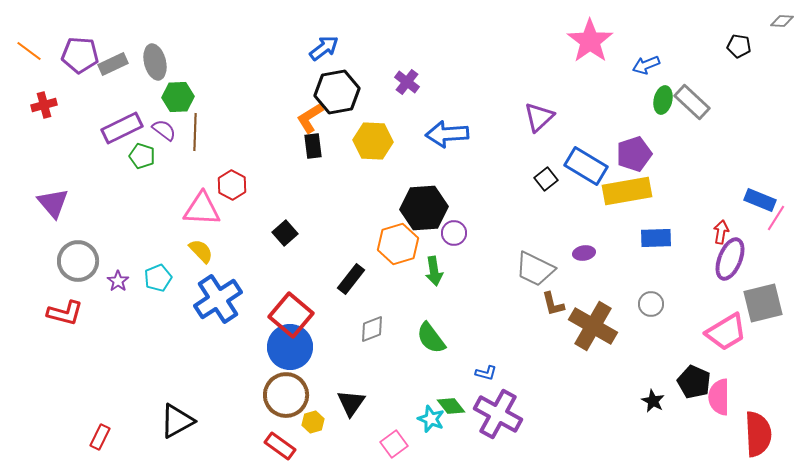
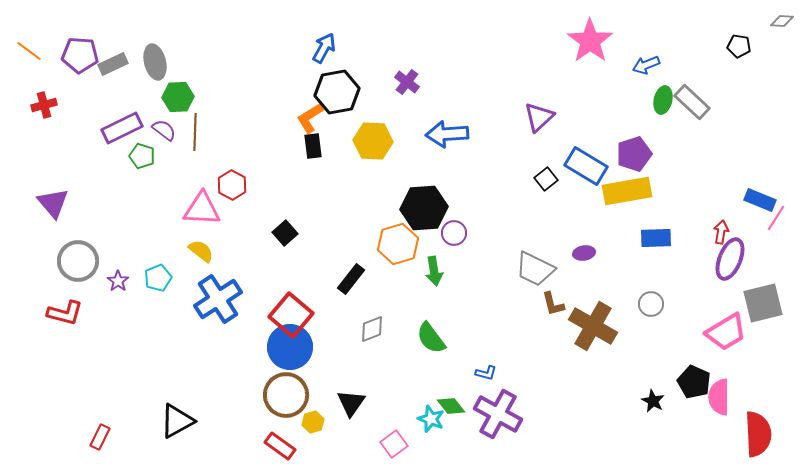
blue arrow at (324, 48): rotated 24 degrees counterclockwise
yellow semicircle at (201, 251): rotated 8 degrees counterclockwise
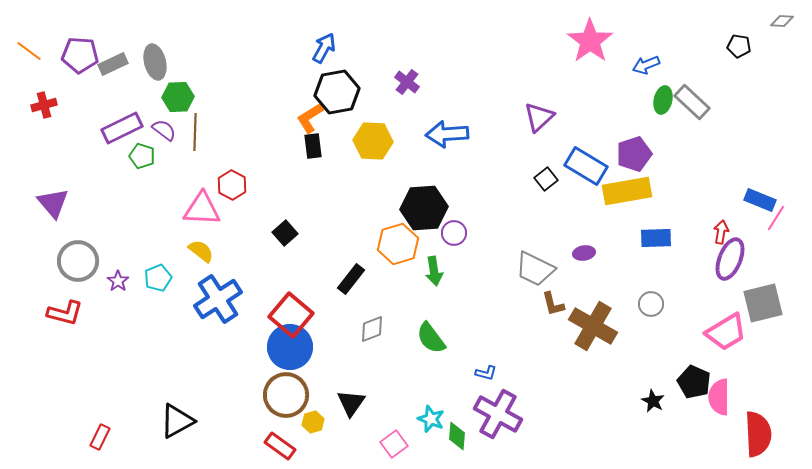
green diamond at (451, 406): moved 6 px right, 30 px down; rotated 44 degrees clockwise
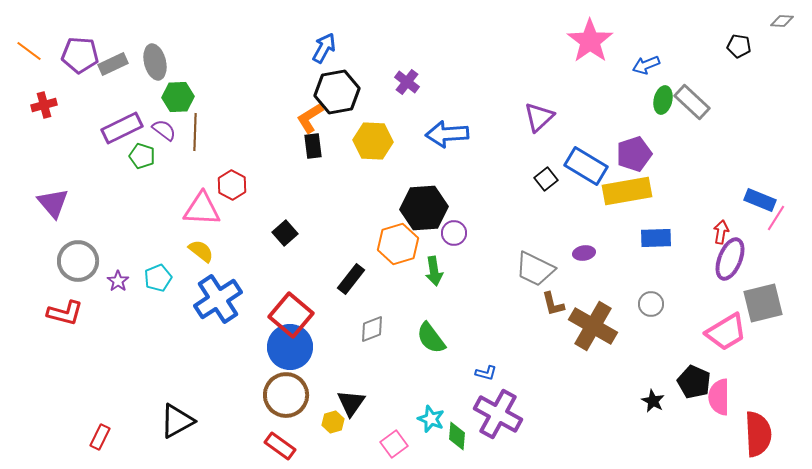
yellow hexagon at (313, 422): moved 20 px right
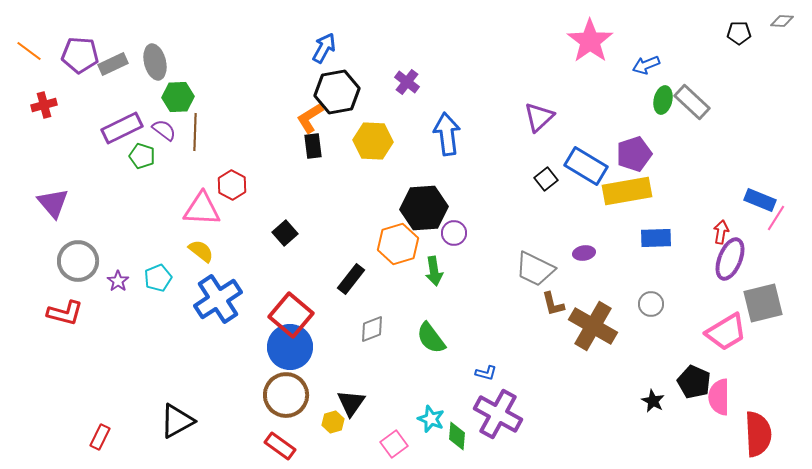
black pentagon at (739, 46): moved 13 px up; rotated 10 degrees counterclockwise
blue arrow at (447, 134): rotated 87 degrees clockwise
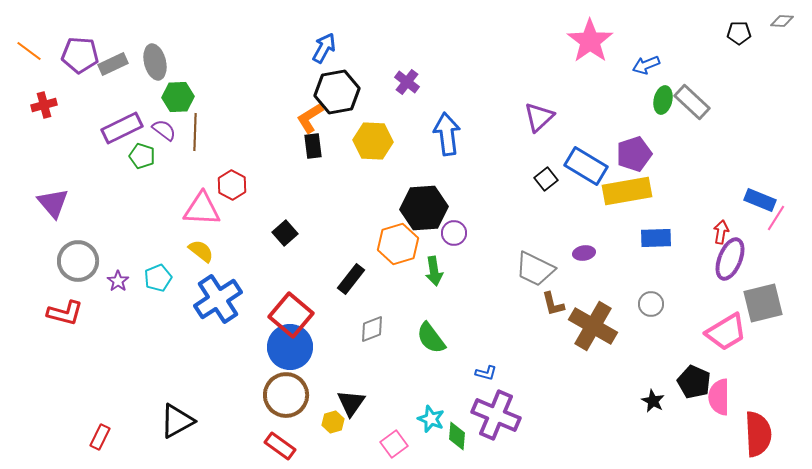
purple cross at (498, 414): moved 2 px left, 1 px down; rotated 6 degrees counterclockwise
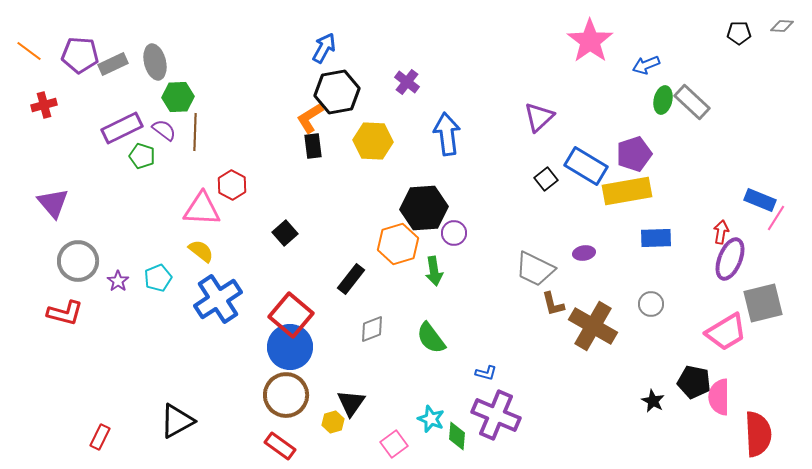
gray diamond at (782, 21): moved 5 px down
black pentagon at (694, 382): rotated 12 degrees counterclockwise
